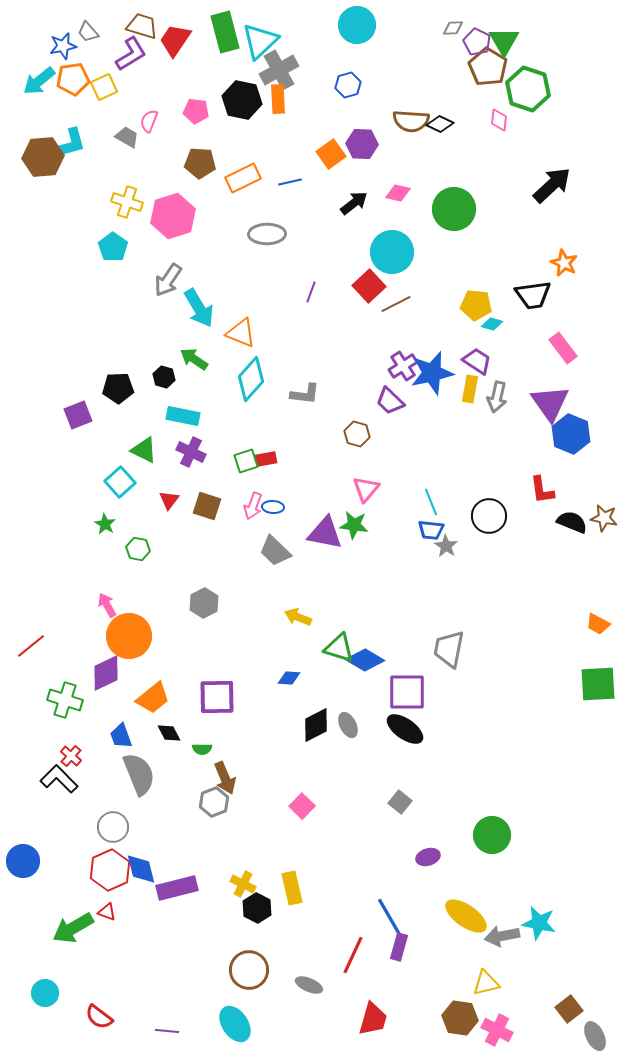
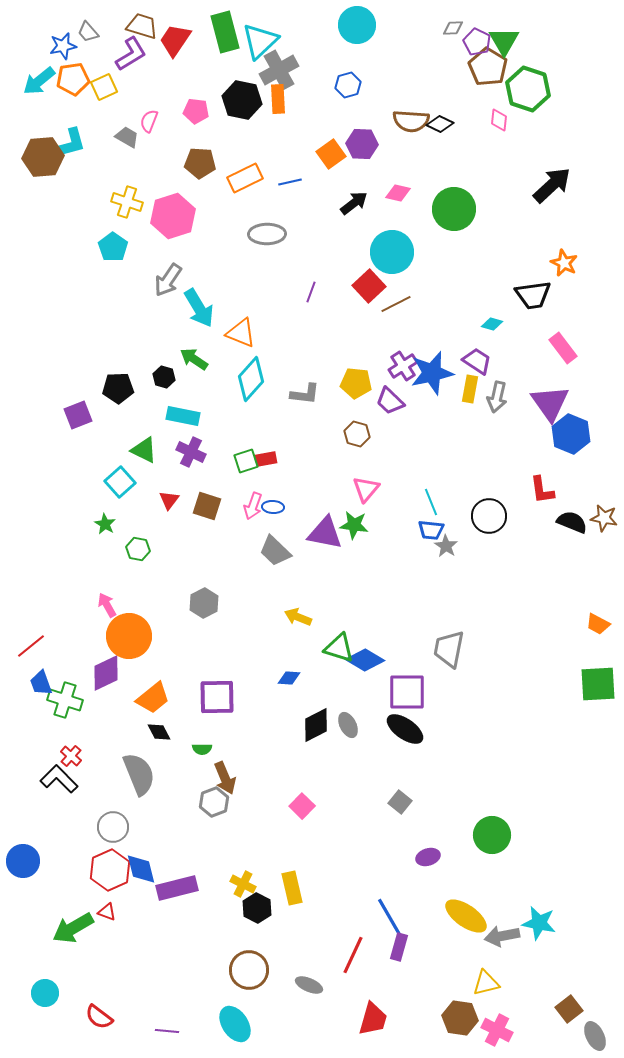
orange rectangle at (243, 178): moved 2 px right
yellow pentagon at (476, 305): moved 120 px left, 78 px down
black diamond at (169, 733): moved 10 px left, 1 px up
blue trapezoid at (121, 736): moved 80 px left, 53 px up
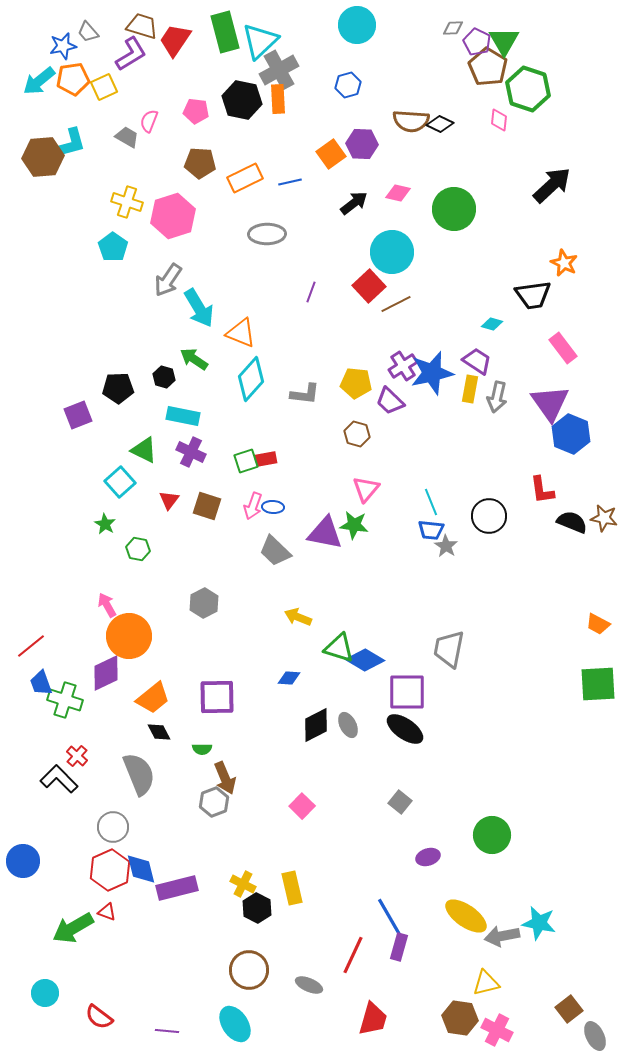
red cross at (71, 756): moved 6 px right
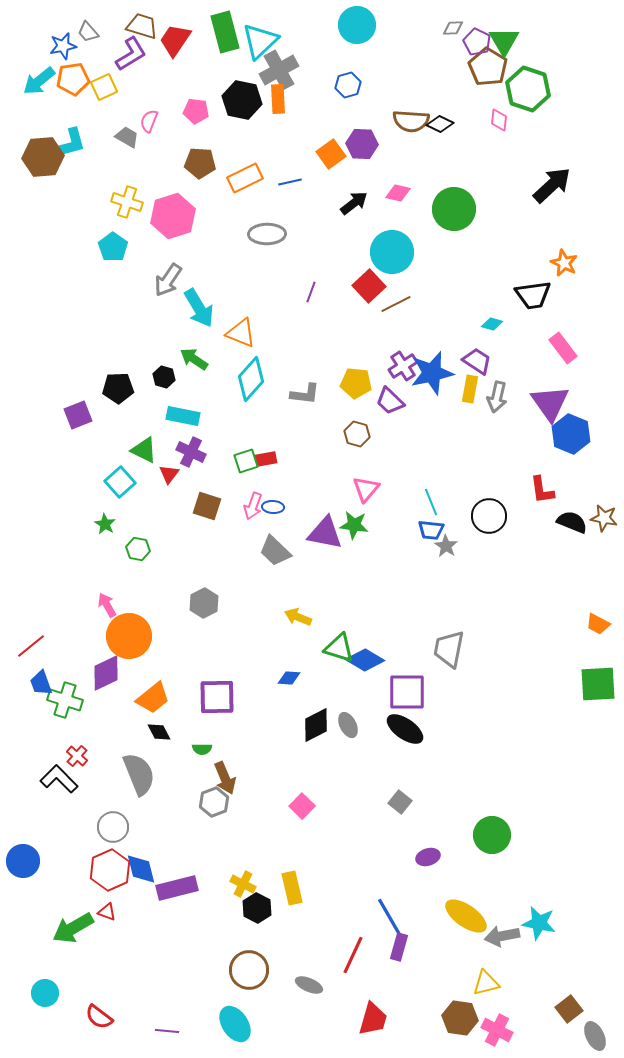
red triangle at (169, 500): moved 26 px up
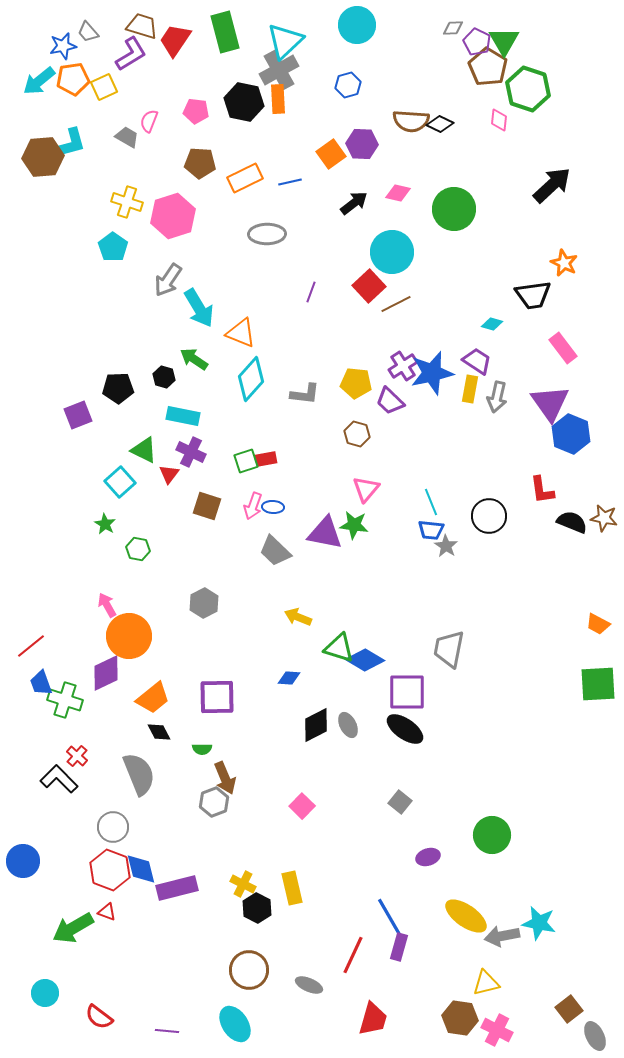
cyan triangle at (260, 41): moved 25 px right
black hexagon at (242, 100): moved 2 px right, 2 px down
red hexagon at (110, 870): rotated 15 degrees counterclockwise
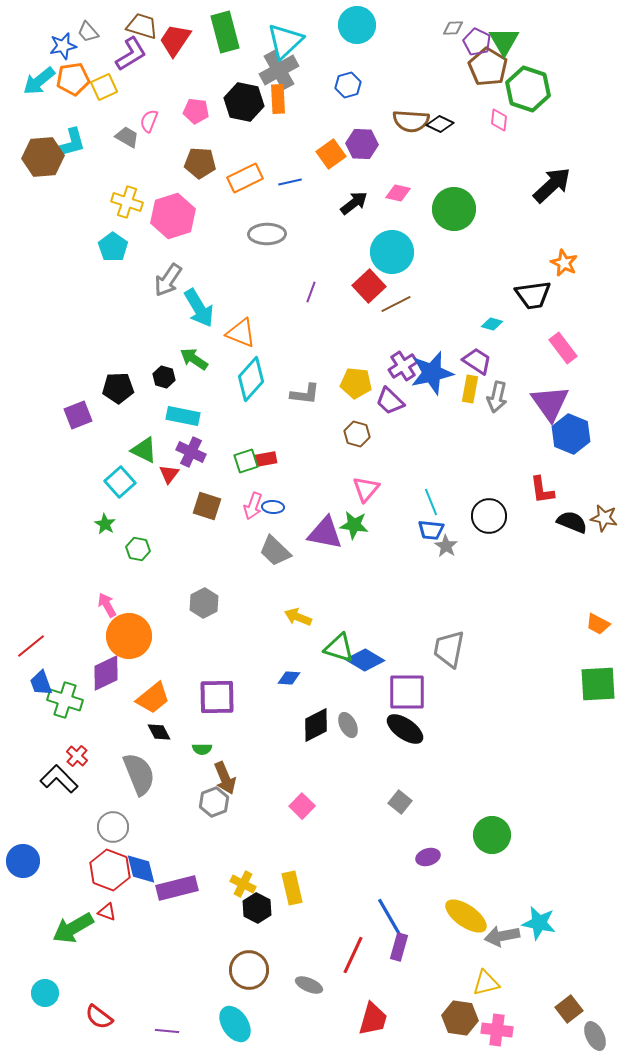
pink cross at (497, 1030): rotated 20 degrees counterclockwise
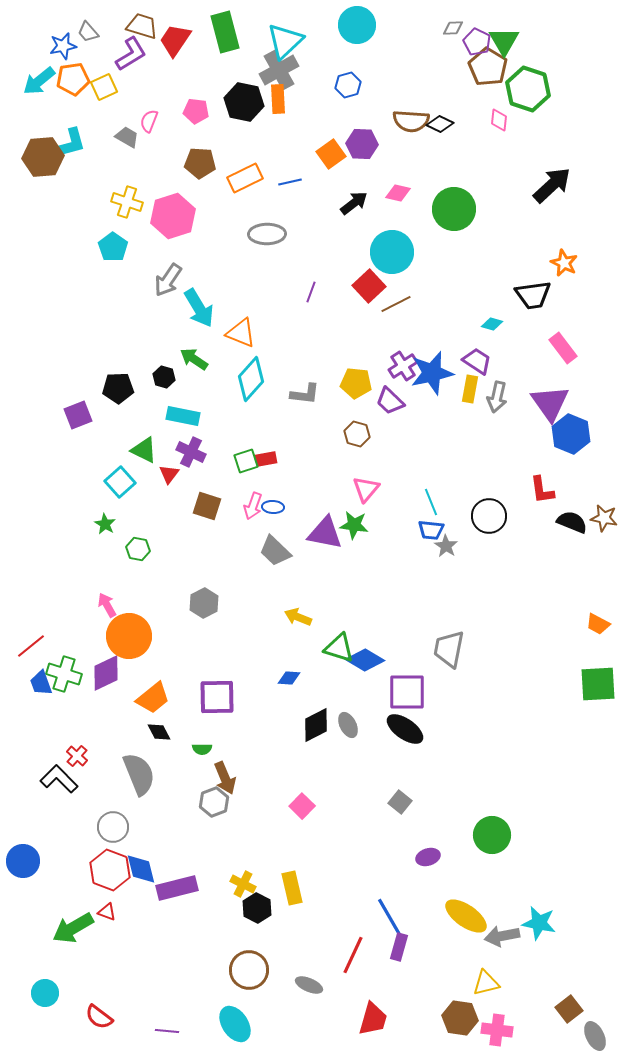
green cross at (65, 700): moved 1 px left, 26 px up
